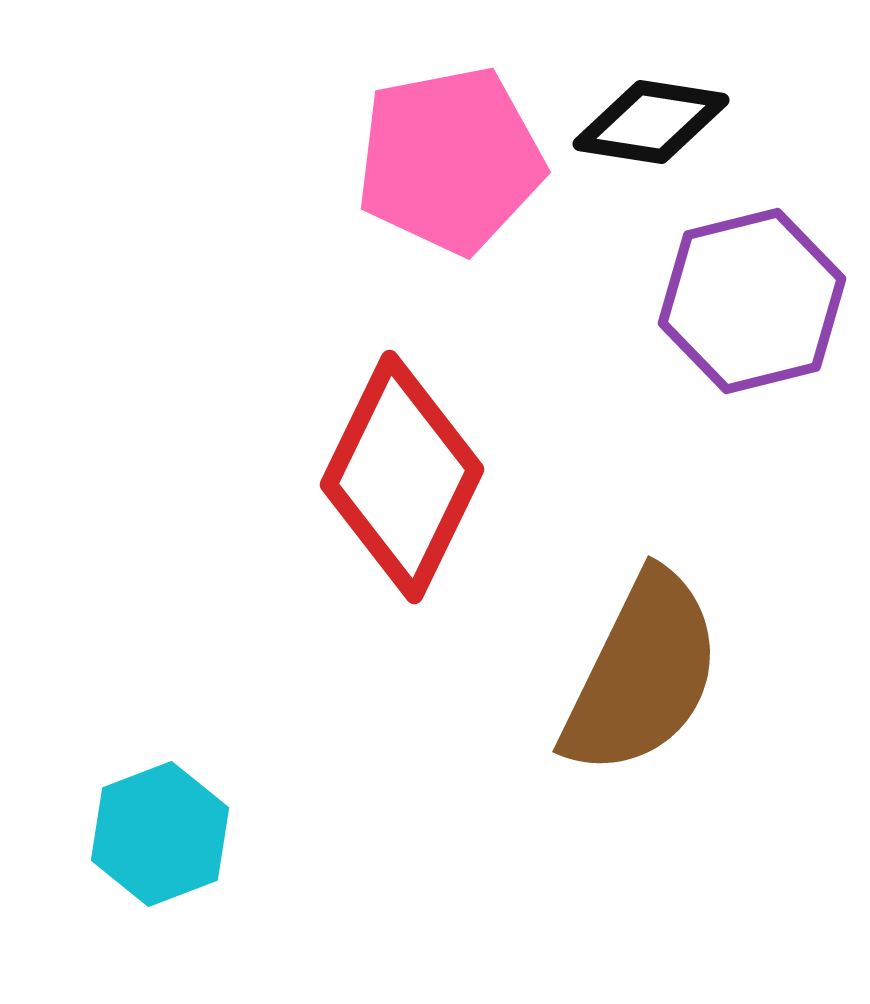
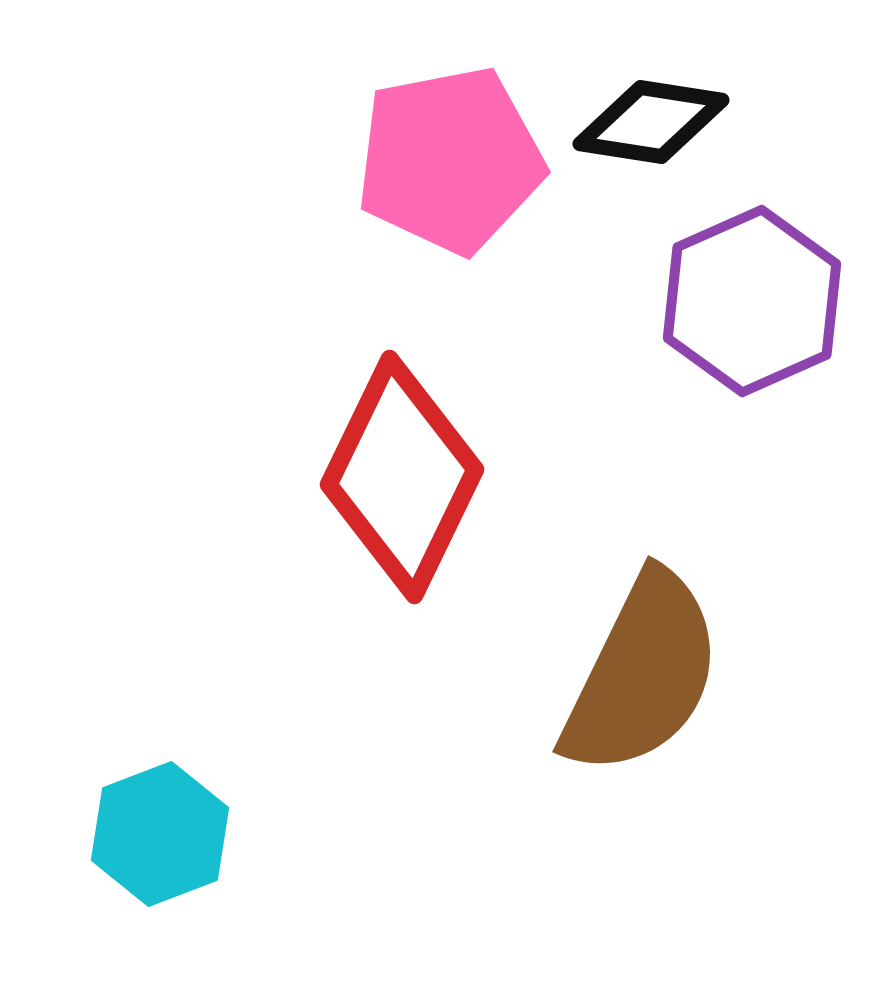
purple hexagon: rotated 10 degrees counterclockwise
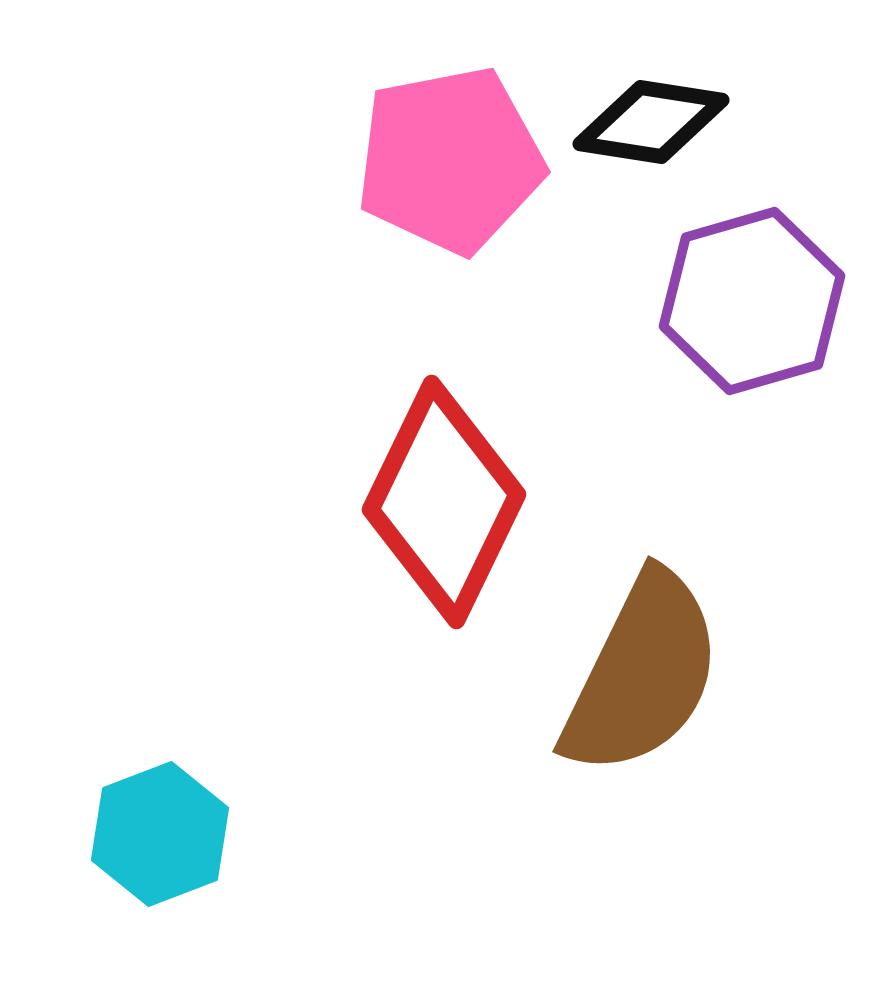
purple hexagon: rotated 8 degrees clockwise
red diamond: moved 42 px right, 25 px down
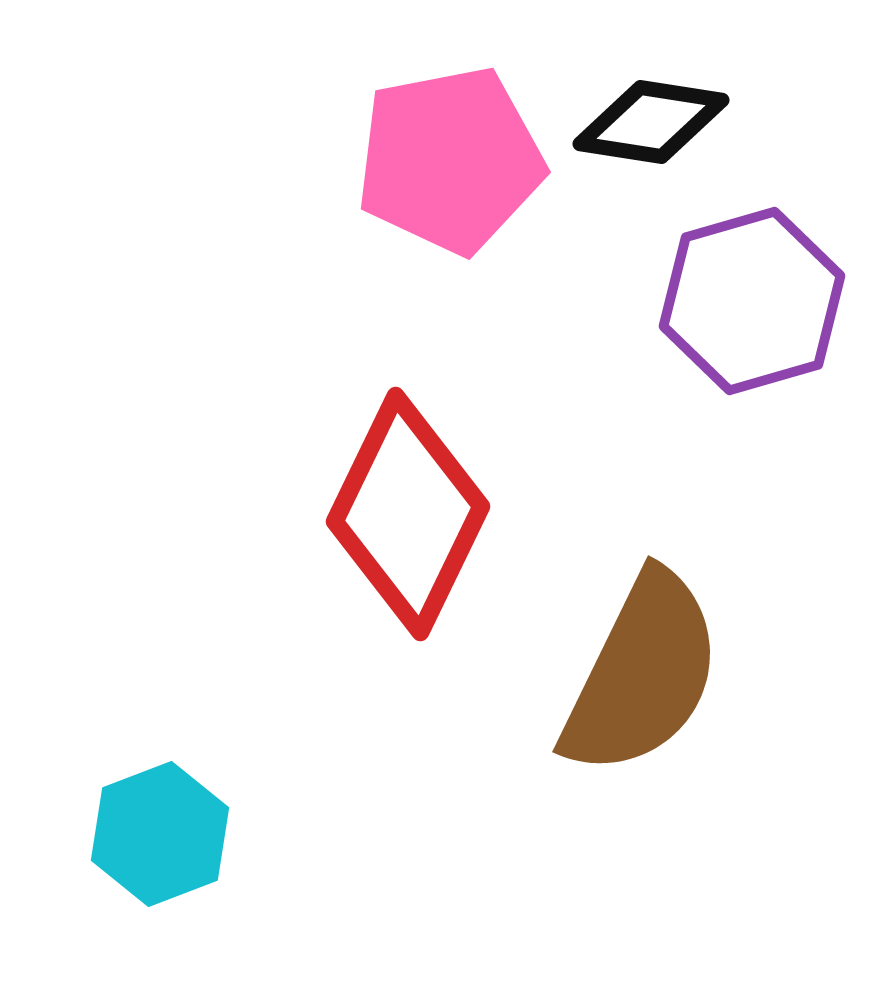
red diamond: moved 36 px left, 12 px down
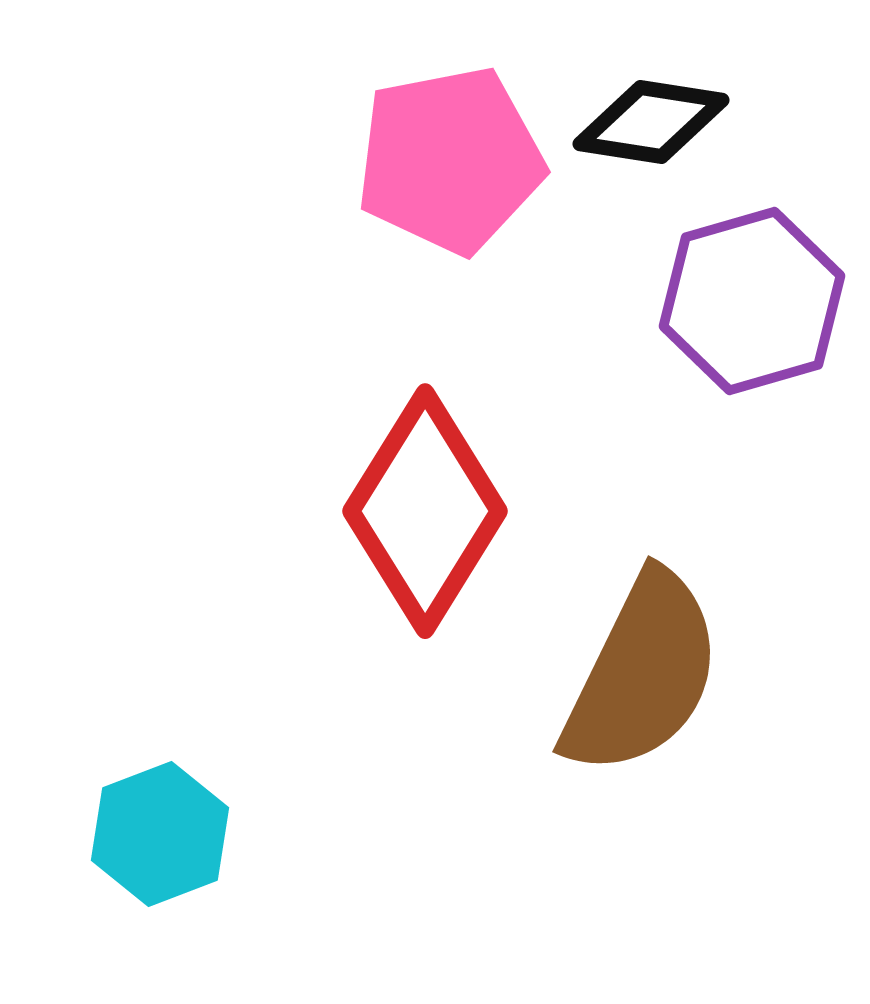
red diamond: moved 17 px right, 3 px up; rotated 6 degrees clockwise
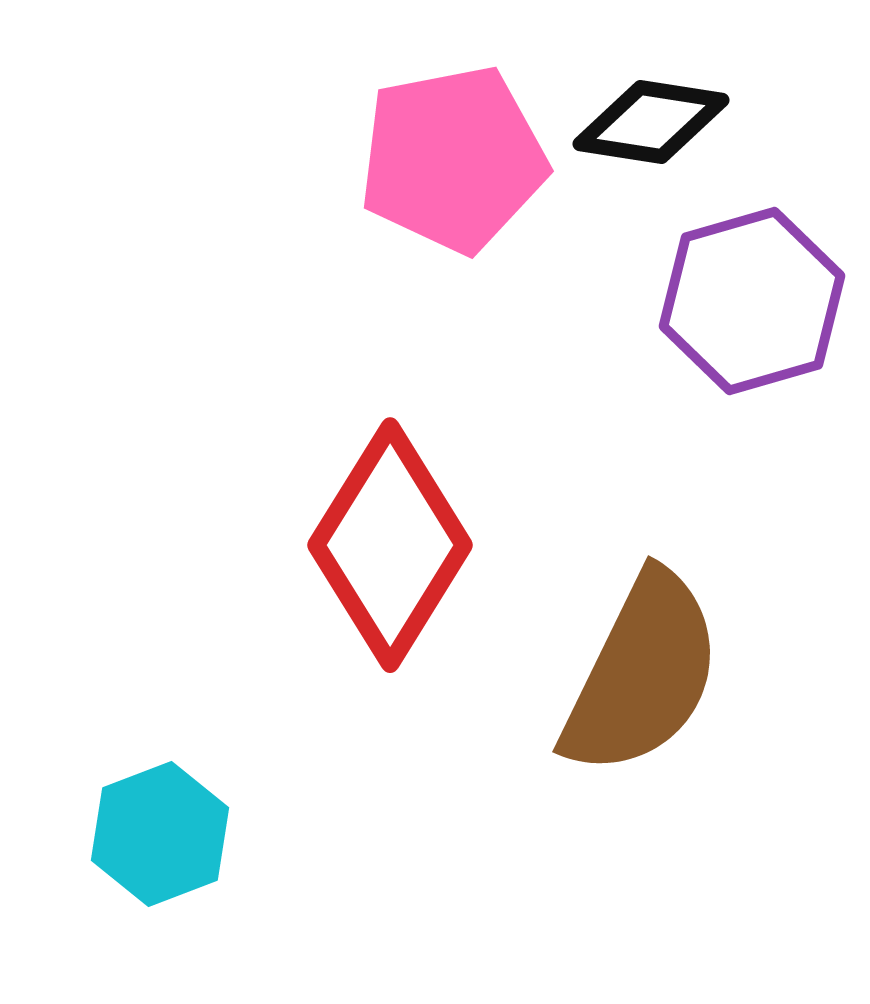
pink pentagon: moved 3 px right, 1 px up
red diamond: moved 35 px left, 34 px down
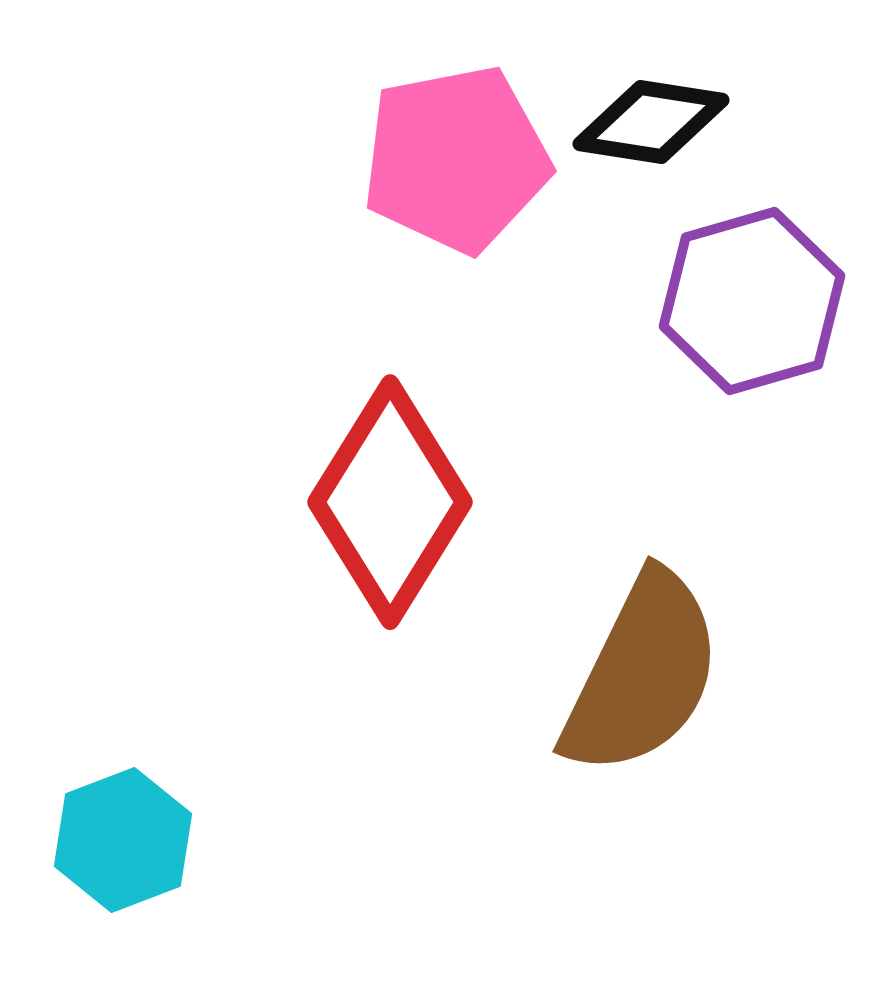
pink pentagon: moved 3 px right
red diamond: moved 43 px up
cyan hexagon: moved 37 px left, 6 px down
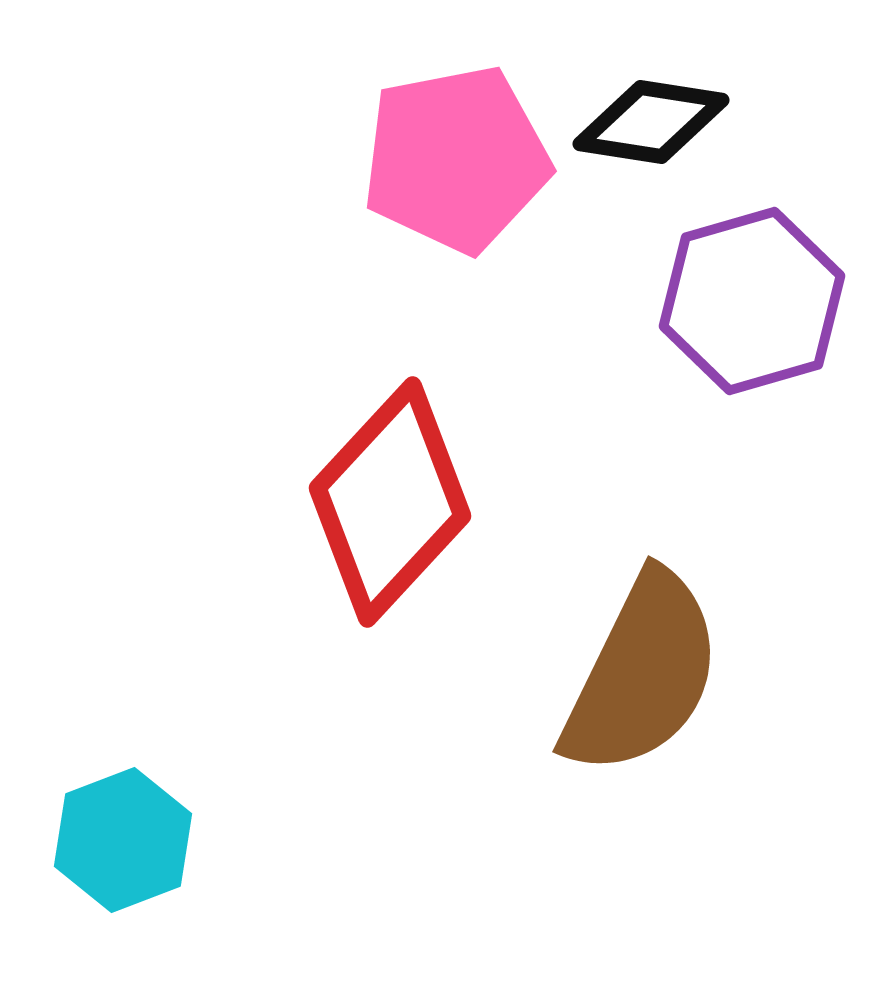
red diamond: rotated 11 degrees clockwise
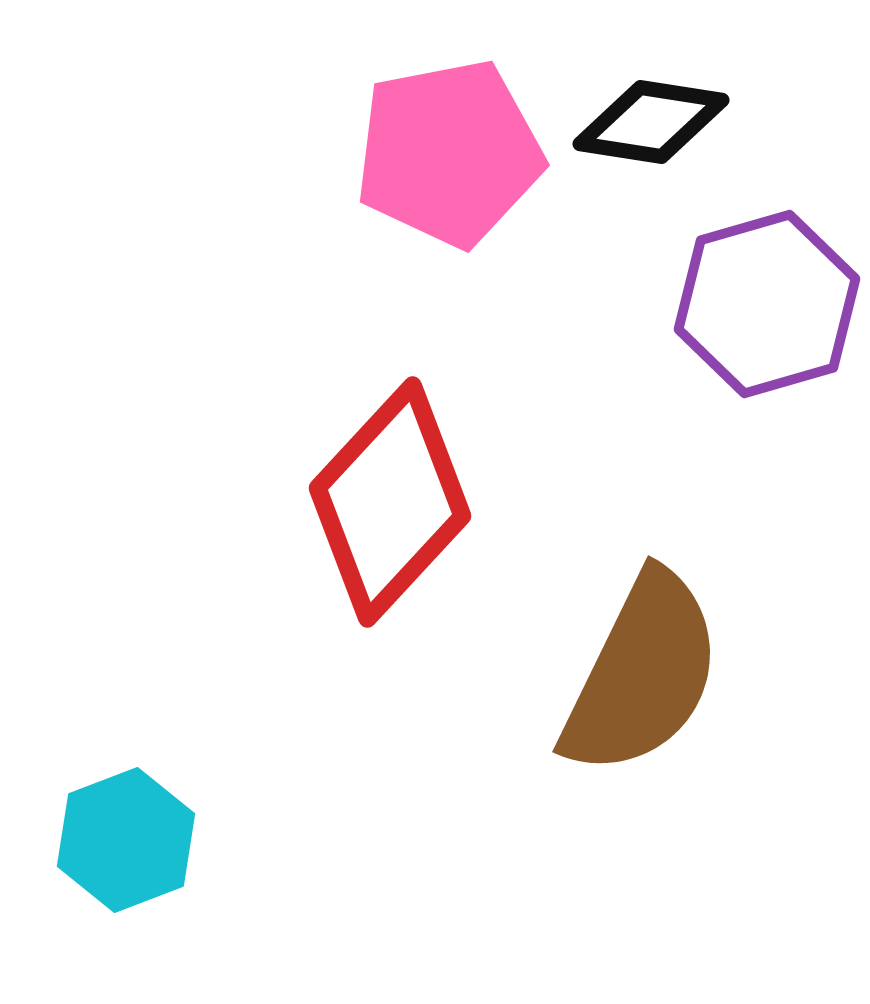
pink pentagon: moved 7 px left, 6 px up
purple hexagon: moved 15 px right, 3 px down
cyan hexagon: moved 3 px right
